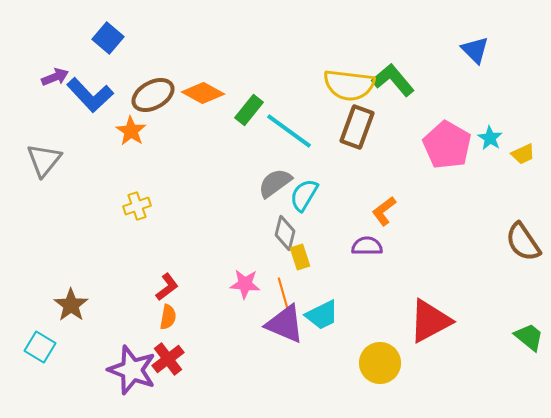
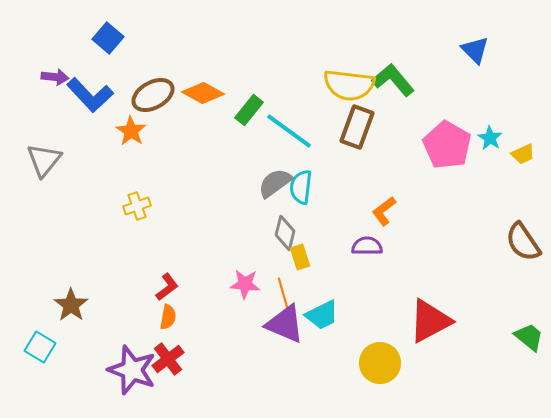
purple arrow: rotated 28 degrees clockwise
cyan semicircle: moved 3 px left, 8 px up; rotated 24 degrees counterclockwise
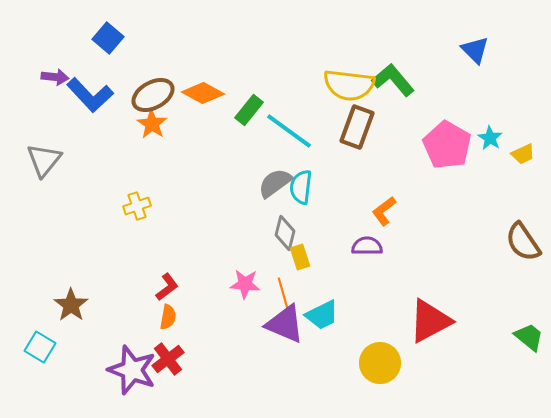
orange star: moved 21 px right, 7 px up
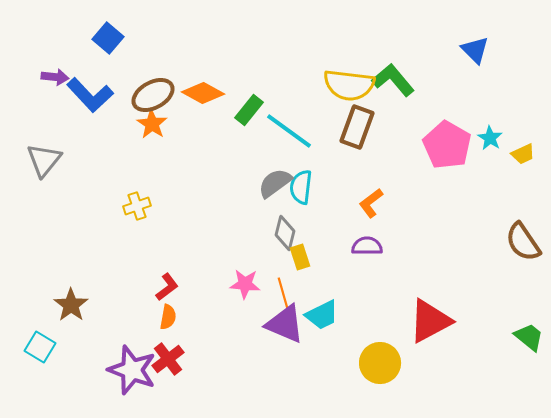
orange L-shape: moved 13 px left, 8 px up
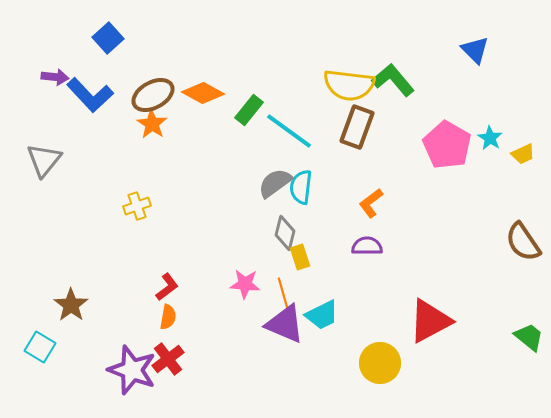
blue square: rotated 8 degrees clockwise
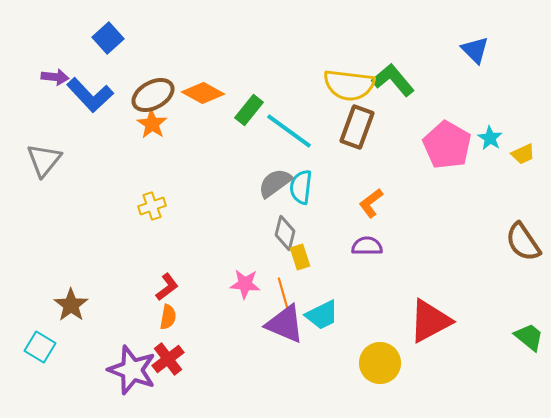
yellow cross: moved 15 px right
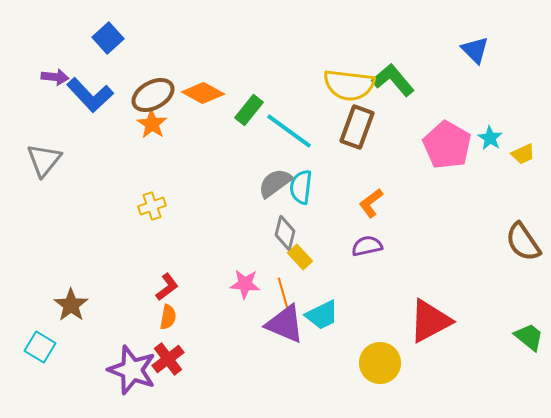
purple semicircle: rotated 12 degrees counterclockwise
yellow rectangle: rotated 25 degrees counterclockwise
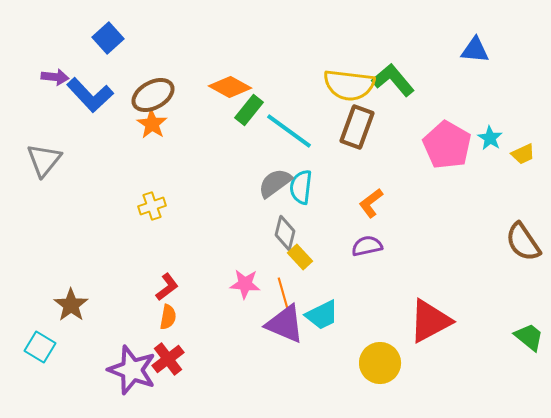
blue triangle: rotated 40 degrees counterclockwise
orange diamond: moved 27 px right, 6 px up
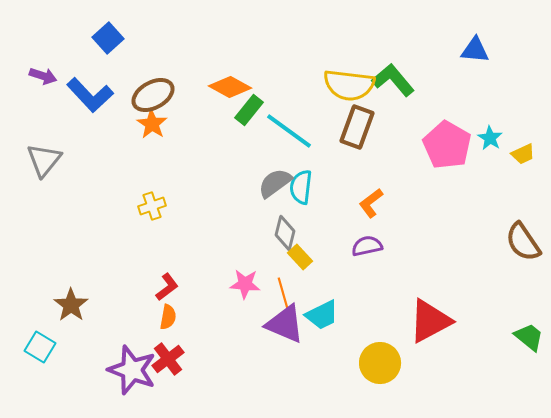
purple arrow: moved 12 px left, 1 px up; rotated 12 degrees clockwise
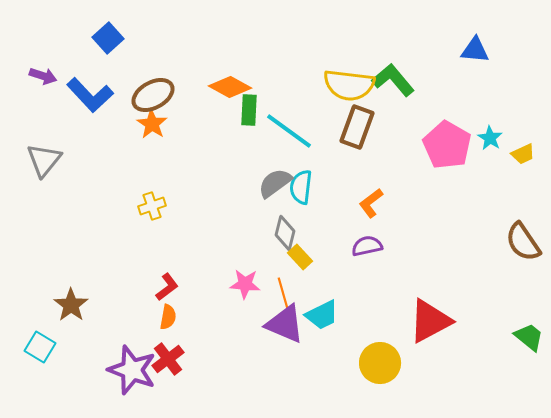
green rectangle: rotated 36 degrees counterclockwise
